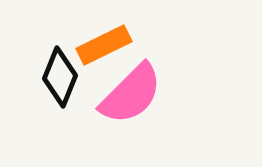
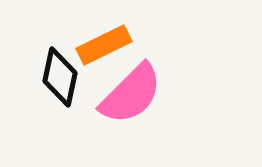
black diamond: rotated 10 degrees counterclockwise
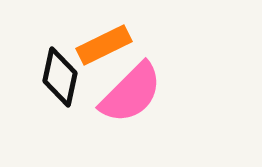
pink semicircle: moved 1 px up
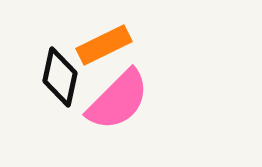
pink semicircle: moved 13 px left, 7 px down
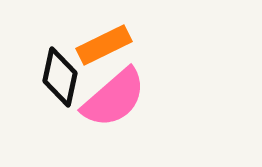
pink semicircle: moved 4 px left, 2 px up; rotated 4 degrees clockwise
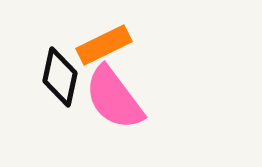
pink semicircle: rotated 94 degrees clockwise
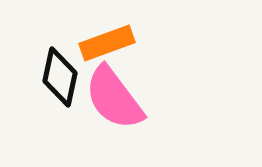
orange rectangle: moved 3 px right, 2 px up; rotated 6 degrees clockwise
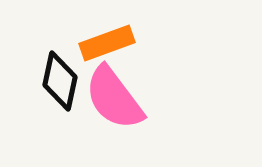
black diamond: moved 4 px down
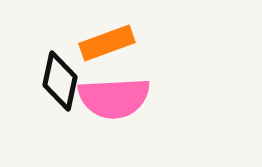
pink semicircle: rotated 56 degrees counterclockwise
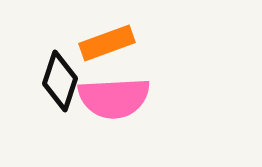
black diamond: rotated 6 degrees clockwise
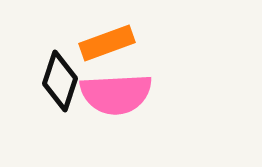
pink semicircle: moved 2 px right, 4 px up
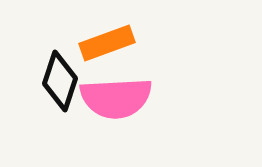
pink semicircle: moved 4 px down
